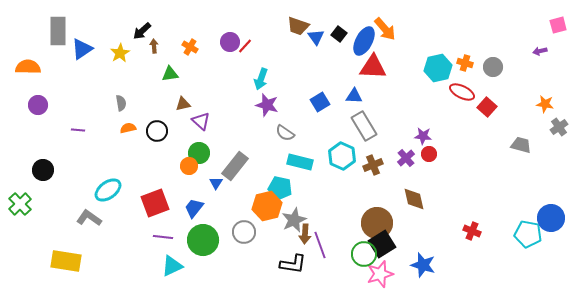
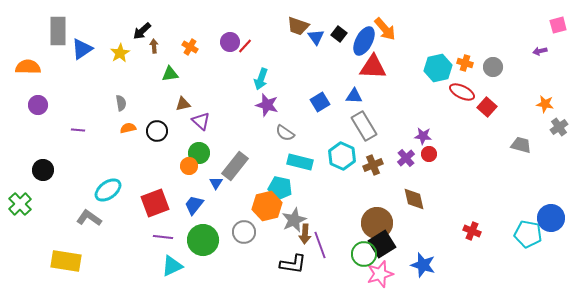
blue trapezoid at (194, 208): moved 3 px up
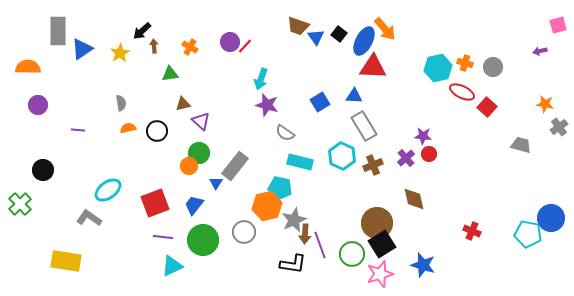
green circle at (364, 254): moved 12 px left
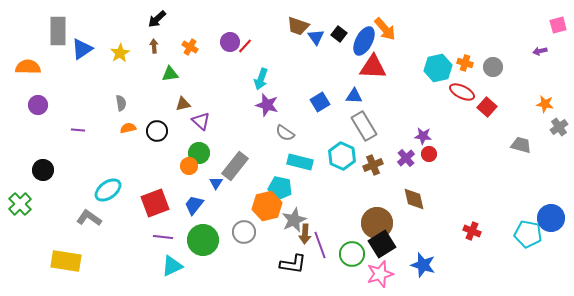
black arrow at (142, 31): moved 15 px right, 12 px up
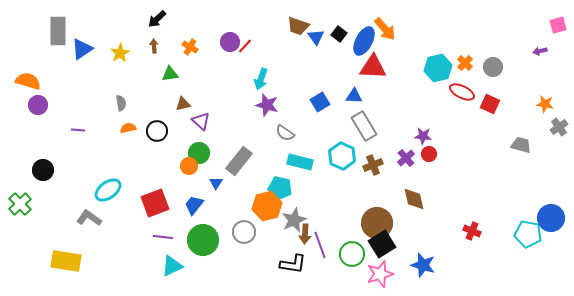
orange cross at (465, 63): rotated 28 degrees clockwise
orange semicircle at (28, 67): moved 14 px down; rotated 15 degrees clockwise
red square at (487, 107): moved 3 px right, 3 px up; rotated 18 degrees counterclockwise
gray rectangle at (235, 166): moved 4 px right, 5 px up
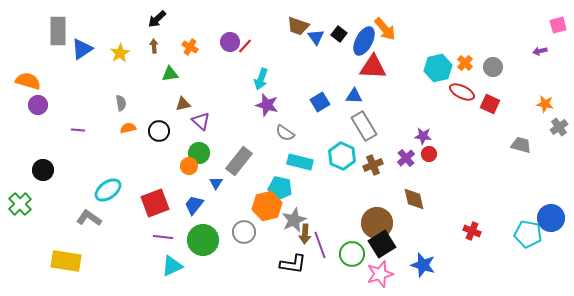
black circle at (157, 131): moved 2 px right
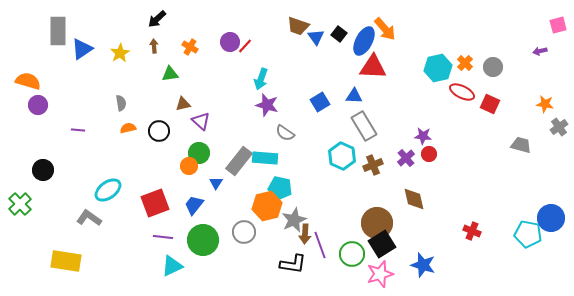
cyan rectangle at (300, 162): moved 35 px left, 4 px up; rotated 10 degrees counterclockwise
